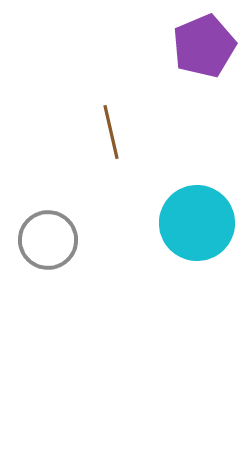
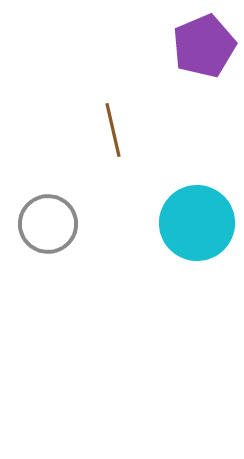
brown line: moved 2 px right, 2 px up
gray circle: moved 16 px up
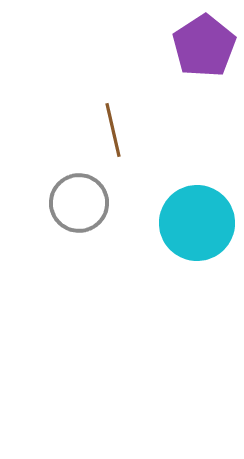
purple pentagon: rotated 10 degrees counterclockwise
gray circle: moved 31 px right, 21 px up
